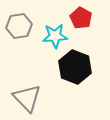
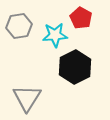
cyan star: moved 1 px up
black hexagon: rotated 12 degrees clockwise
gray triangle: rotated 16 degrees clockwise
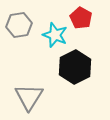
gray hexagon: moved 1 px up
cyan star: rotated 25 degrees clockwise
gray triangle: moved 2 px right, 1 px up
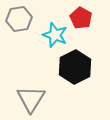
gray hexagon: moved 6 px up
gray triangle: moved 2 px right, 2 px down
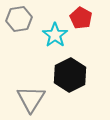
cyan star: rotated 15 degrees clockwise
black hexagon: moved 5 px left, 8 px down
